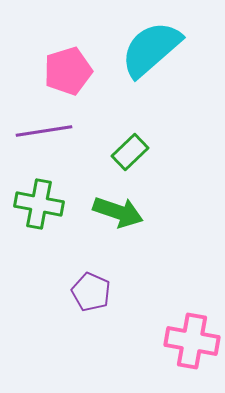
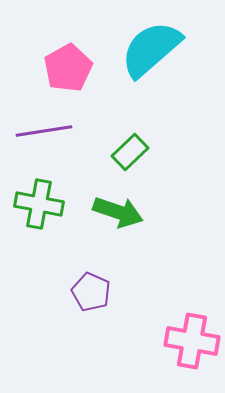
pink pentagon: moved 3 px up; rotated 12 degrees counterclockwise
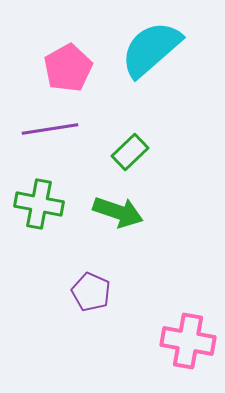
purple line: moved 6 px right, 2 px up
pink cross: moved 4 px left
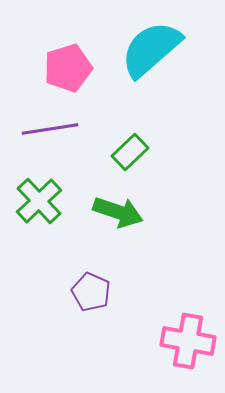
pink pentagon: rotated 12 degrees clockwise
green cross: moved 3 px up; rotated 36 degrees clockwise
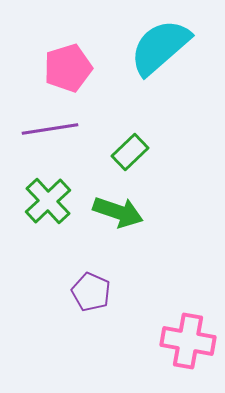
cyan semicircle: moved 9 px right, 2 px up
green cross: moved 9 px right
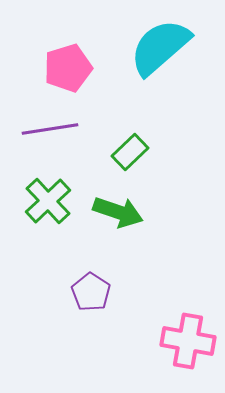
purple pentagon: rotated 9 degrees clockwise
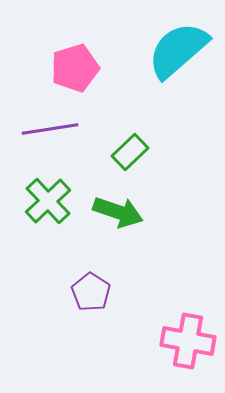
cyan semicircle: moved 18 px right, 3 px down
pink pentagon: moved 7 px right
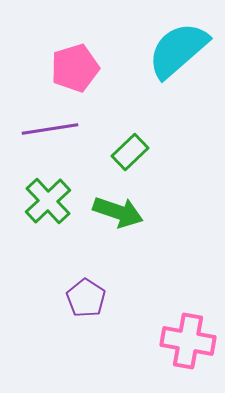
purple pentagon: moved 5 px left, 6 px down
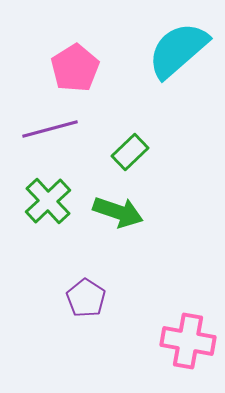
pink pentagon: rotated 15 degrees counterclockwise
purple line: rotated 6 degrees counterclockwise
